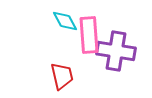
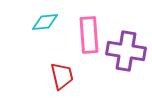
cyan diamond: moved 20 px left, 1 px down; rotated 68 degrees counterclockwise
purple cross: moved 10 px right
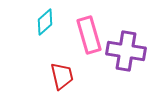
cyan diamond: rotated 36 degrees counterclockwise
pink rectangle: rotated 12 degrees counterclockwise
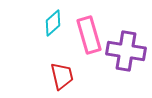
cyan diamond: moved 8 px right, 1 px down
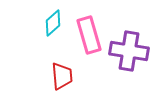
purple cross: moved 3 px right
red trapezoid: rotated 8 degrees clockwise
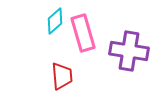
cyan diamond: moved 2 px right, 2 px up
pink rectangle: moved 6 px left, 2 px up
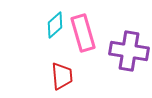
cyan diamond: moved 4 px down
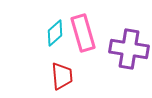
cyan diamond: moved 8 px down
purple cross: moved 2 px up
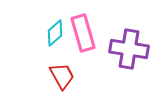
red trapezoid: rotated 24 degrees counterclockwise
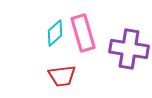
red trapezoid: rotated 112 degrees clockwise
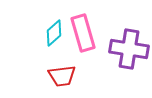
cyan diamond: moved 1 px left
